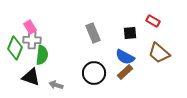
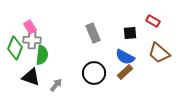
gray arrow: rotated 112 degrees clockwise
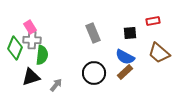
red rectangle: rotated 40 degrees counterclockwise
black triangle: rotated 36 degrees counterclockwise
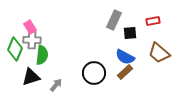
gray rectangle: moved 21 px right, 13 px up; rotated 48 degrees clockwise
green diamond: moved 1 px down
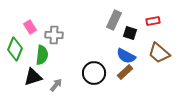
black square: rotated 24 degrees clockwise
gray cross: moved 22 px right, 5 px up
blue semicircle: moved 1 px right, 1 px up
black triangle: moved 2 px right
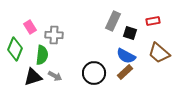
gray rectangle: moved 1 px left, 1 px down
gray arrow: moved 1 px left, 9 px up; rotated 80 degrees clockwise
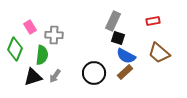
black square: moved 12 px left, 5 px down
gray arrow: rotated 96 degrees clockwise
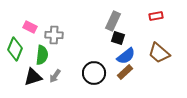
red rectangle: moved 3 px right, 5 px up
pink rectangle: rotated 32 degrees counterclockwise
blue semicircle: rotated 66 degrees counterclockwise
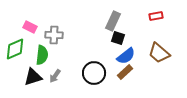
green diamond: rotated 45 degrees clockwise
